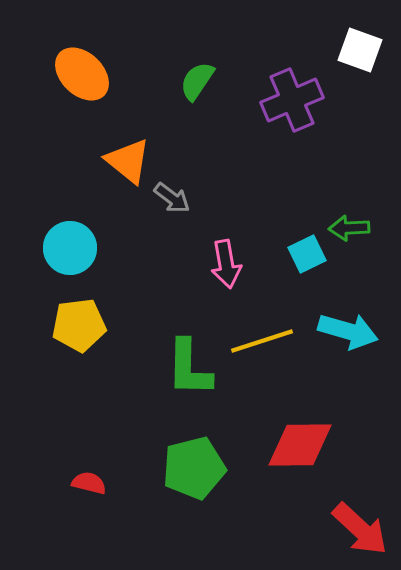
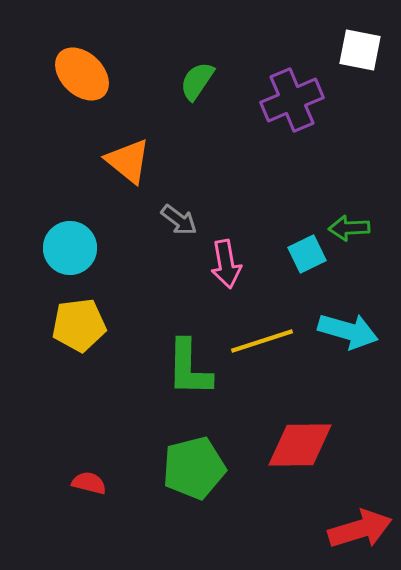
white square: rotated 9 degrees counterclockwise
gray arrow: moved 7 px right, 22 px down
red arrow: rotated 60 degrees counterclockwise
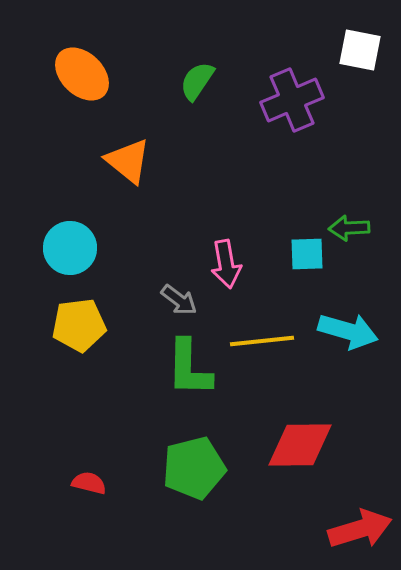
gray arrow: moved 80 px down
cyan square: rotated 24 degrees clockwise
yellow line: rotated 12 degrees clockwise
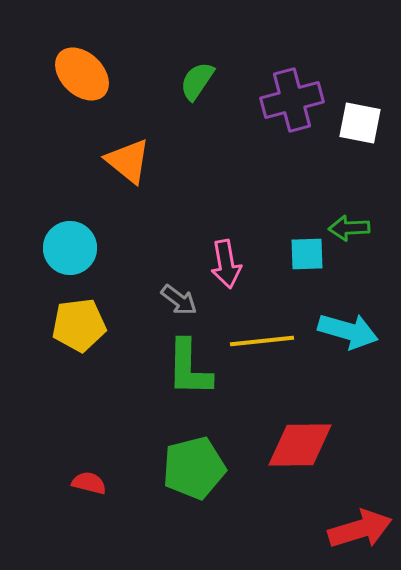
white square: moved 73 px down
purple cross: rotated 8 degrees clockwise
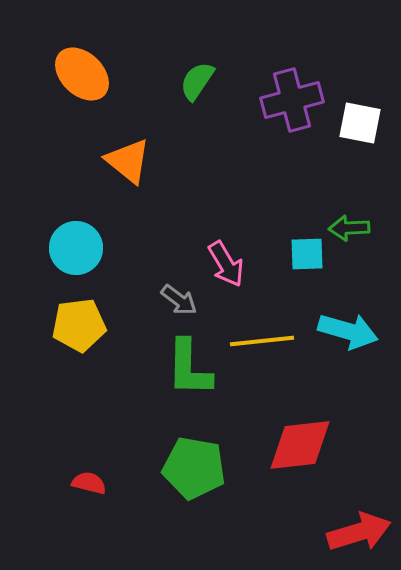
cyan circle: moved 6 px right
pink arrow: rotated 21 degrees counterclockwise
red diamond: rotated 6 degrees counterclockwise
green pentagon: rotated 24 degrees clockwise
red arrow: moved 1 px left, 3 px down
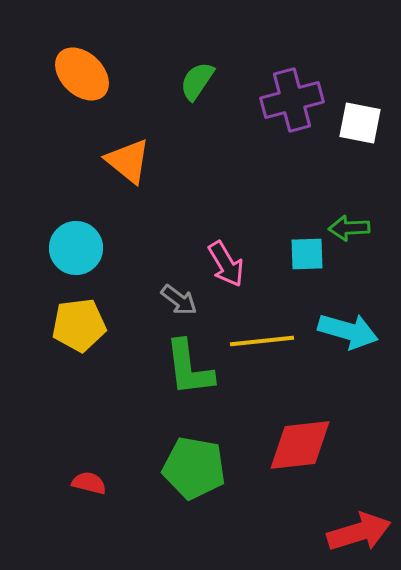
green L-shape: rotated 8 degrees counterclockwise
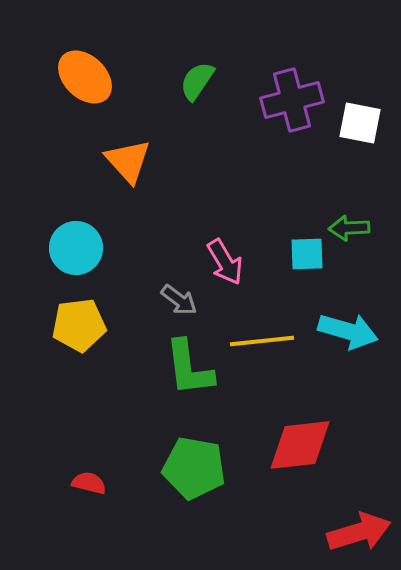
orange ellipse: moved 3 px right, 3 px down
orange triangle: rotated 9 degrees clockwise
pink arrow: moved 1 px left, 2 px up
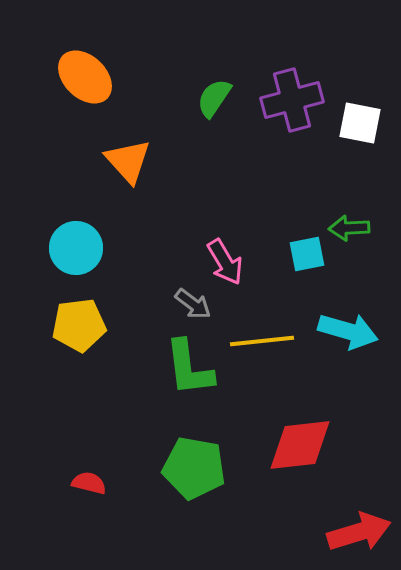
green semicircle: moved 17 px right, 17 px down
cyan square: rotated 9 degrees counterclockwise
gray arrow: moved 14 px right, 4 px down
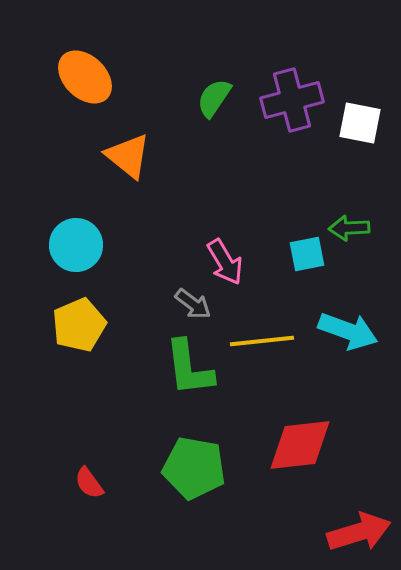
orange triangle: moved 5 px up; rotated 9 degrees counterclockwise
cyan circle: moved 3 px up
yellow pentagon: rotated 16 degrees counterclockwise
cyan arrow: rotated 4 degrees clockwise
red semicircle: rotated 140 degrees counterclockwise
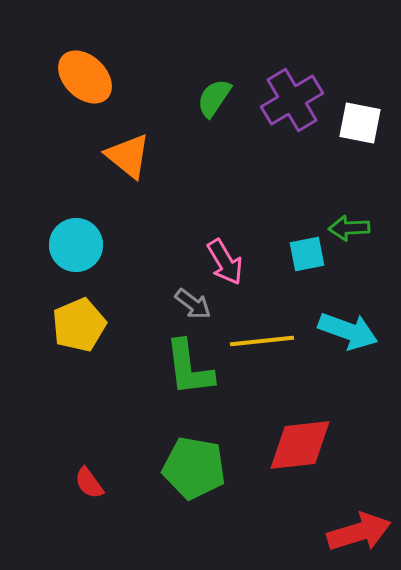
purple cross: rotated 16 degrees counterclockwise
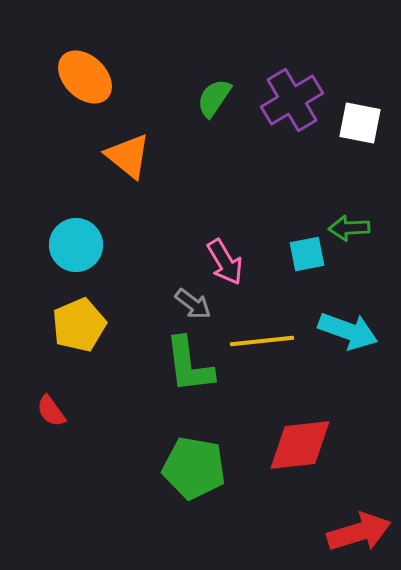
green L-shape: moved 3 px up
red semicircle: moved 38 px left, 72 px up
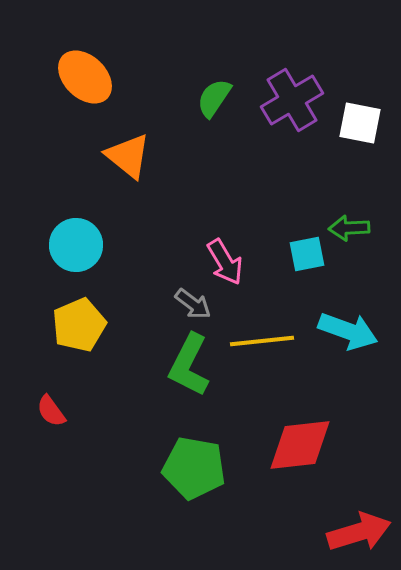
green L-shape: rotated 34 degrees clockwise
